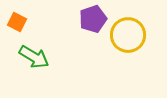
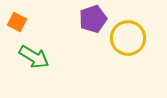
yellow circle: moved 3 px down
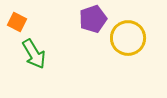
green arrow: moved 3 px up; rotated 28 degrees clockwise
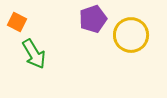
yellow circle: moved 3 px right, 3 px up
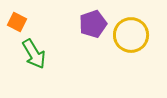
purple pentagon: moved 5 px down
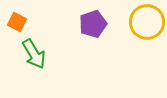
yellow circle: moved 16 px right, 13 px up
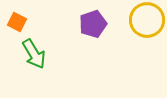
yellow circle: moved 2 px up
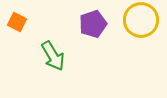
yellow circle: moved 6 px left
green arrow: moved 19 px right, 2 px down
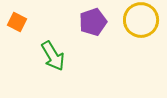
purple pentagon: moved 2 px up
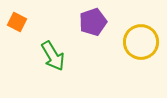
yellow circle: moved 22 px down
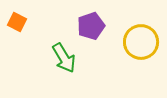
purple pentagon: moved 2 px left, 4 px down
green arrow: moved 11 px right, 2 px down
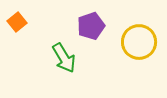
orange square: rotated 24 degrees clockwise
yellow circle: moved 2 px left
